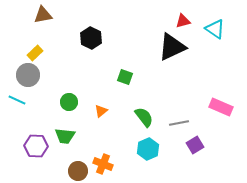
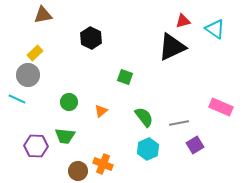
cyan line: moved 1 px up
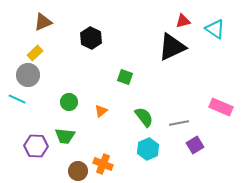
brown triangle: moved 7 px down; rotated 12 degrees counterclockwise
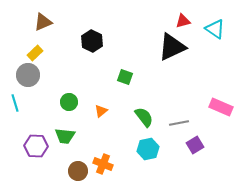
black hexagon: moved 1 px right, 3 px down
cyan line: moved 2 px left, 4 px down; rotated 48 degrees clockwise
cyan hexagon: rotated 10 degrees clockwise
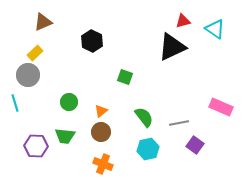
purple square: rotated 24 degrees counterclockwise
brown circle: moved 23 px right, 39 px up
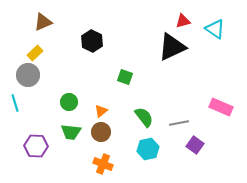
green trapezoid: moved 6 px right, 4 px up
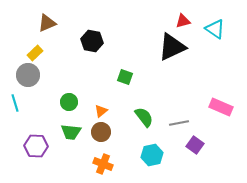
brown triangle: moved 4 px right, 1 px down
black hexagon: rotated 15 degrees counterclockwise
cyan hexagon: moved 4 px right, 6 px down
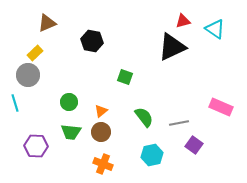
purple square: moved 1 px left
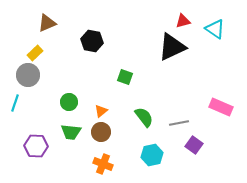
cyan line: rotated 36 degrees clockwise
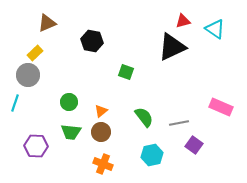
green square: moved 1 px right, 5 px up
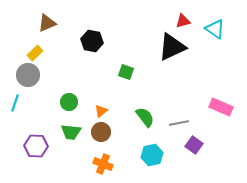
green semicircle: moved 1 px right
